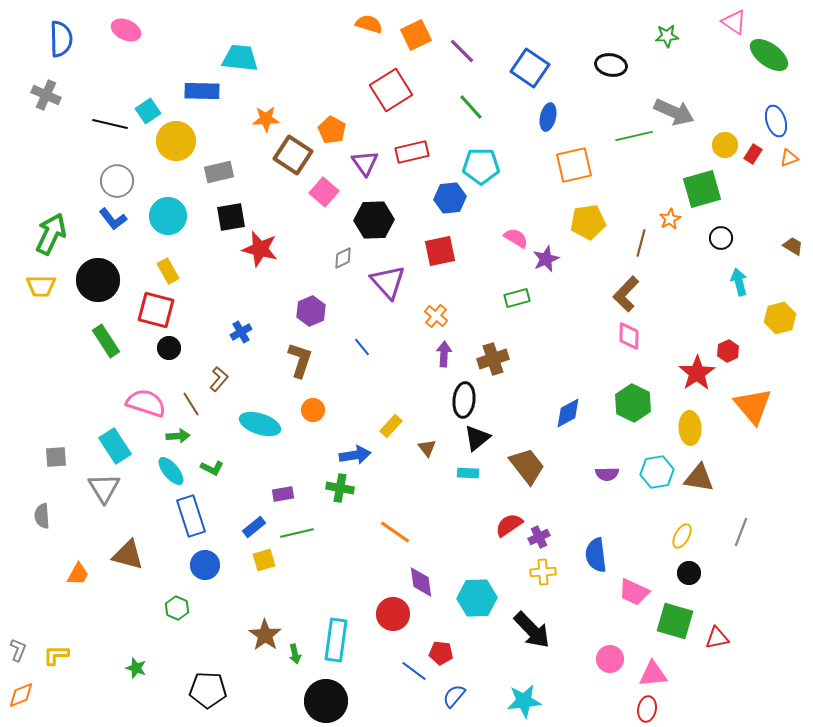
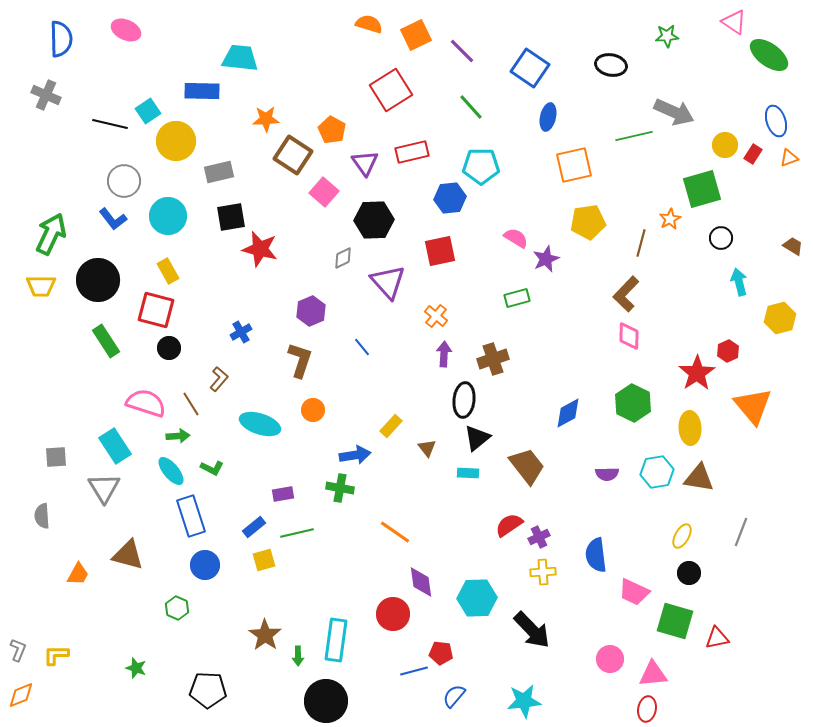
gray circle at (117, 181): moved 7 px right
green arrow at (295, 654): moved 3 px right, 2 px down; rotated 12 degrees clockwise
blue line at (414, 671): rotated 52 degrees counterclockwise
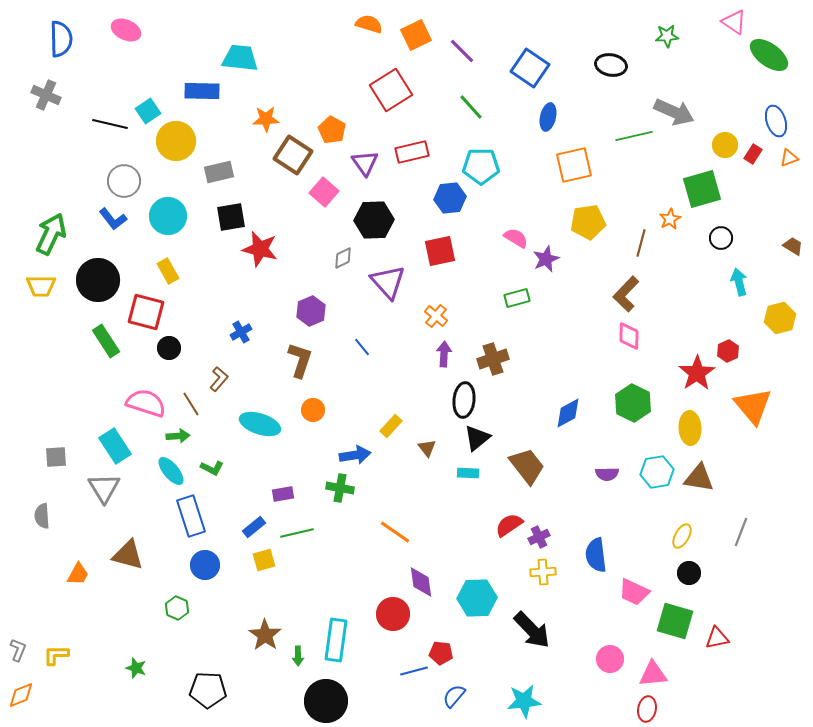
red square at (156, 310): moved 10 px left, 2 px down
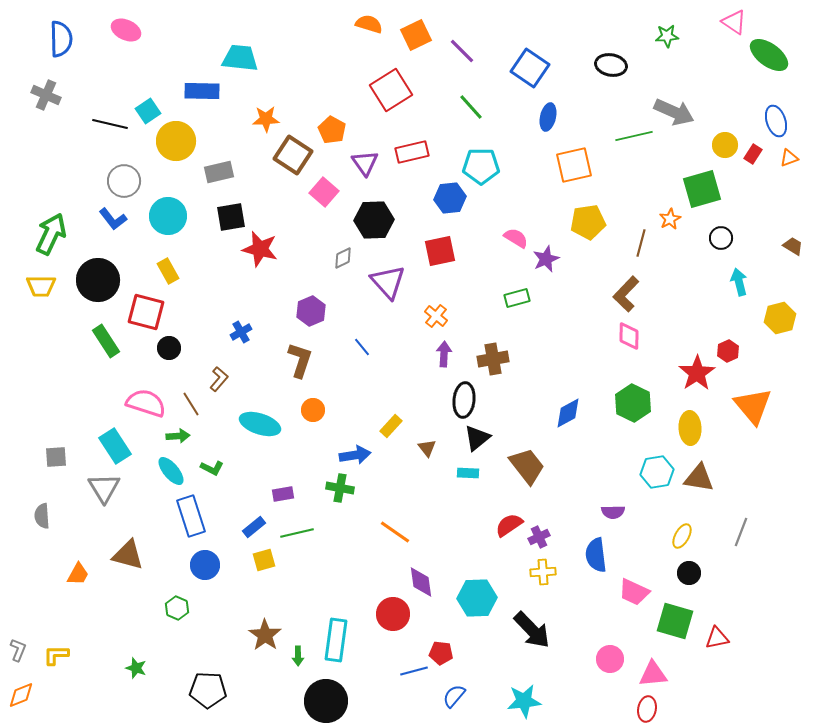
brown cross at (493, 359): rotated 8 degrees clockwise
purple semicircle at (607, 474): moved 6 px right, 38 px down
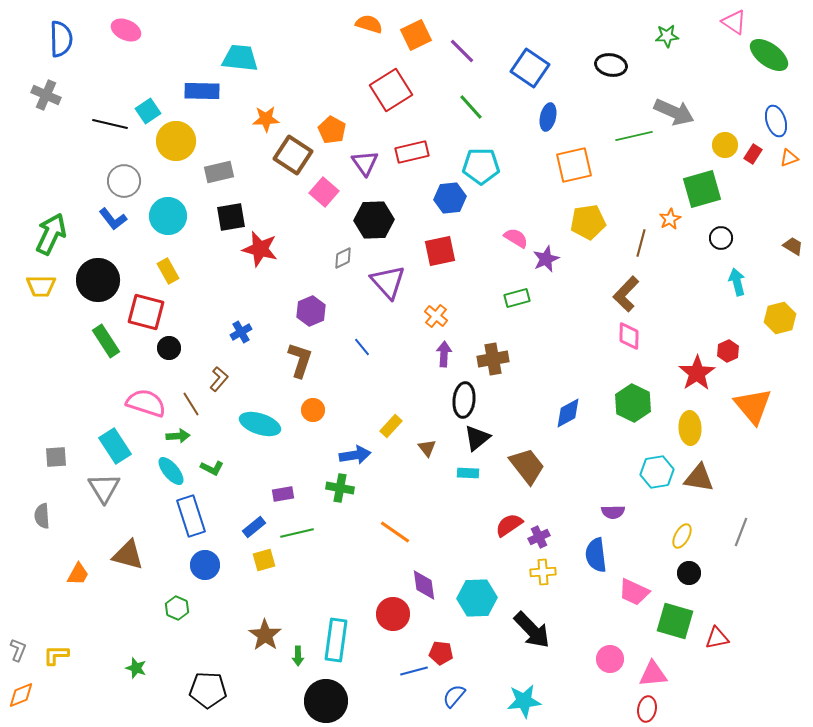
cyan arrow at (739, 282): moved 2 px left
purple diamond at (421, 582): moved 3 px right, 3 px down
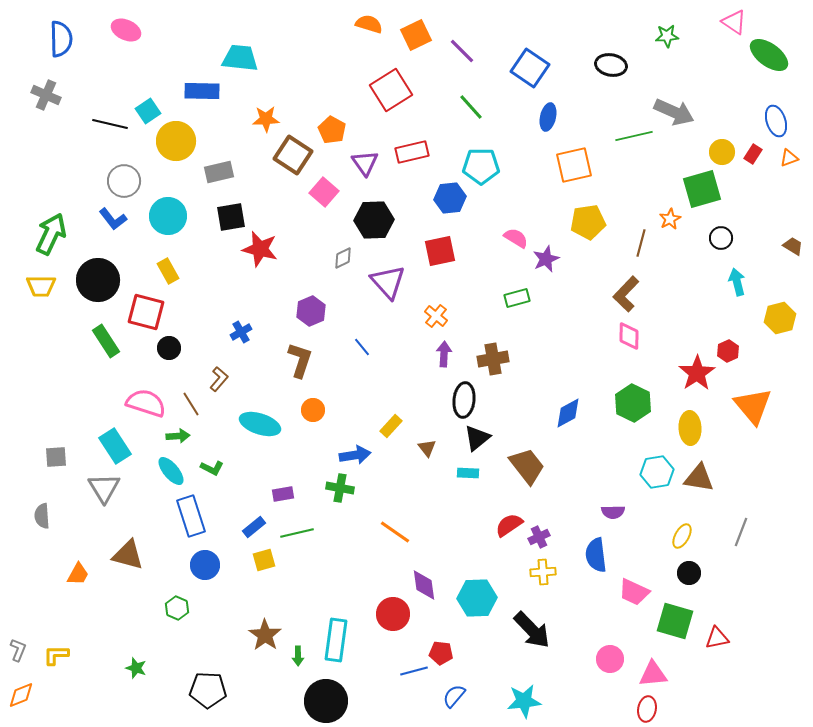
yellow circle at (725, 145): moved 3 px left, 7 px down
